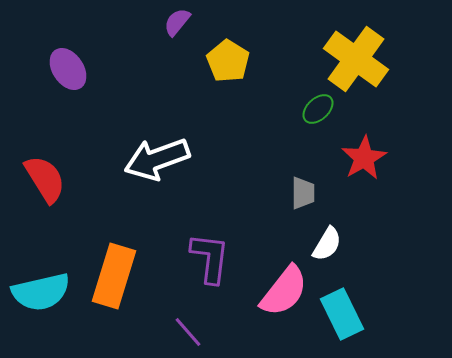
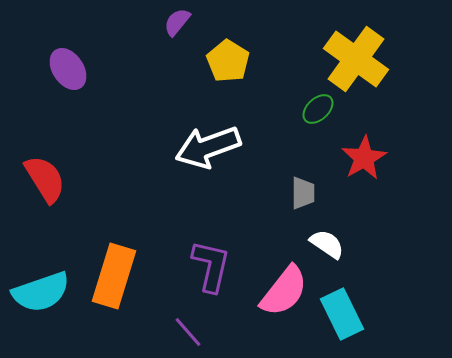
white arrow: moved 51 px right, 12 px up
white semicircle: rotated 87 degrees counterclockwise
purple L-shape: moved 1 px right, 8 px down; rotated 6 degrees clockwise
cyan semicircle: rotated 6 degrees counterclockwise
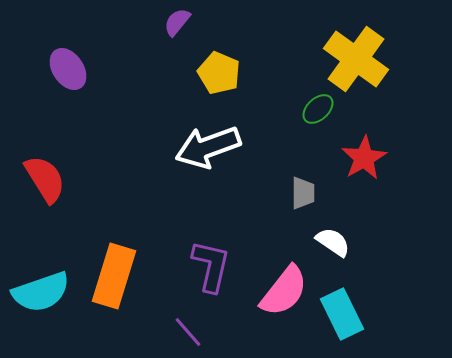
yellow pentagon: moved 9 px left, 12 px down; rotated 9 degrees counterclockwise
white semicircle: moved 6 px right, 2 px up
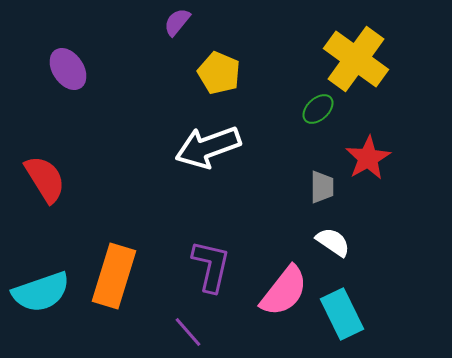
red star: moved 4 px right
gray trapezoid: moved 19 px right, 6 px up
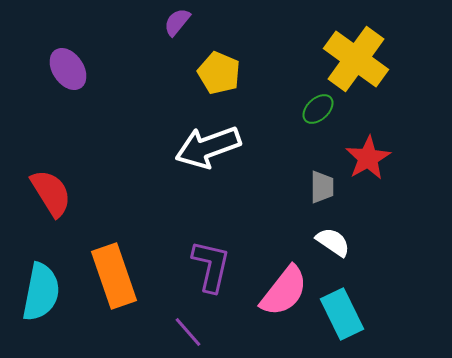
red semicircle: moved 6 px right, 14 px down
orange rectangle: rotated 36 degrees counterclockwise
cyan semicircle: rotated 60 degrees counterclockwise
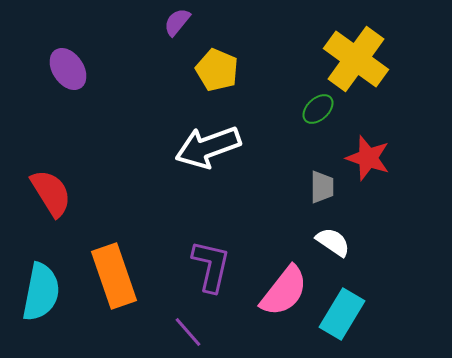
yellow pentagon: moved 2 px left, 3 px up
red star: rotated 24 degrees counterclockwise
cyan rectangle: rotated 57 degrees clockwise
